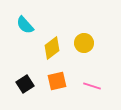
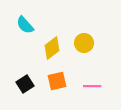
pink line: rotated 18 degrees counterclockwise
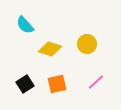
yellow circle: moved 3 px right, 1 px down
yellow diamond: moved 2 px left, 1 px down; rotated 55 degrees clockwise
orange square: moved 3 px down
pink line: moved 4 px right, 4 px up; rotated 42 degrees counterclockwise
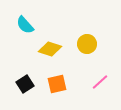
pink line: moved 4 px right
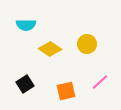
cyan semicircle: moved 1 px right; rotated 48 degrees counterclockwise
yellow diamond: rotated 15 degrees clockwise
orange square: moved 9 px right, 7 px down
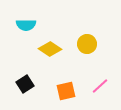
pink line: moved 4 px down
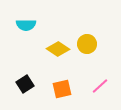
yellow diamond: moved 8 px right
orange square: moved 4 px left, 2 px up
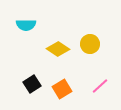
yellow circle: moved 3 px right
black square: moved 7 px right
orange square: rotated 18 degrees counterclockwise
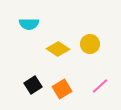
cyan semicircle: moved 3 px right, 1 px up
black square: moved 1 px right, 1 px down
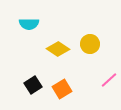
pink line: moved 9 px right, 6 px up
